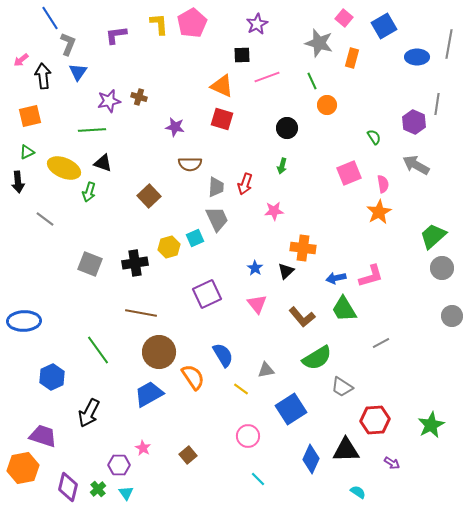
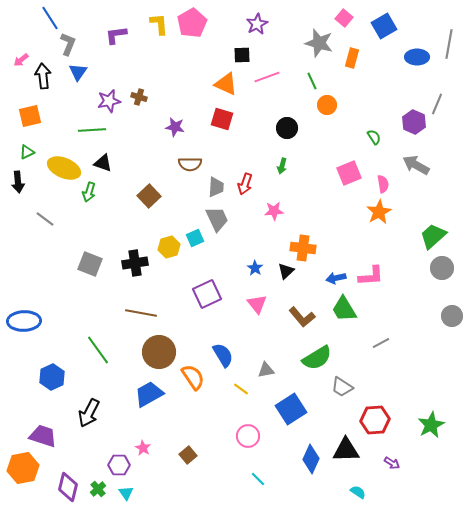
orange triangle at (222, 86): moved 4 px right, 2 px up
gray line at (437, 104): rotated 15 degrees clockwise
pink L-shape at (371, 276): rotated 12 degrees clockwise
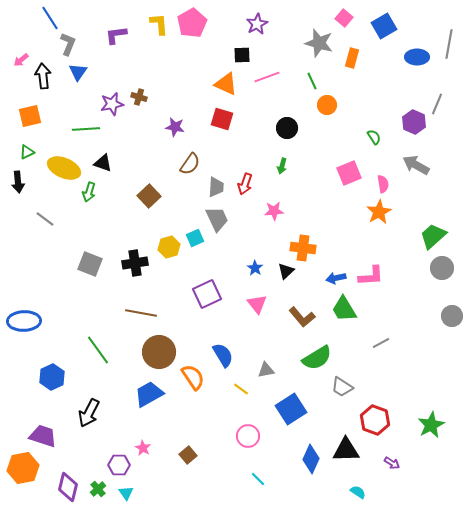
purple star at (109, 101): moved 3 px right, 3 px down
green line at (92, 130): moved 6 px left, 1 px up
brown semicircle at (190, 164): rotated 55 degrees counterclockwise
red hexagon at (375, 420): rotated 24 degrees clockwise
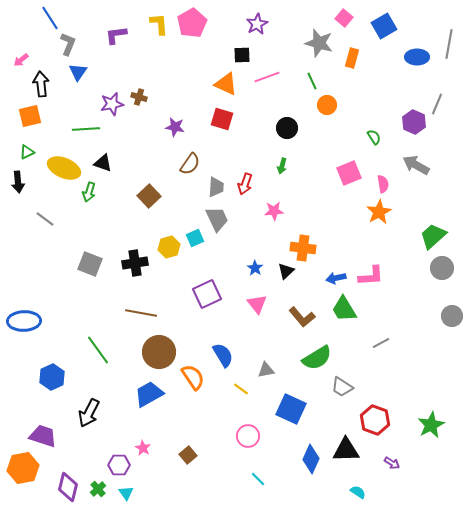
black arrow at (43, 76): moved 2 px left, 8 px down
blue square at (291, 409): rotated 32 degrees counterclockwise
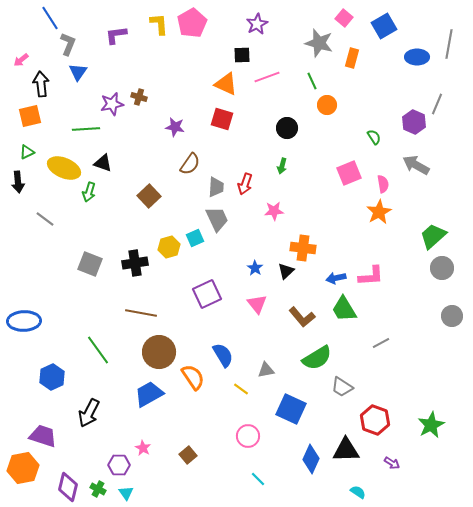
green cross at (98, 489): rotated 21 degrees counterclockwise
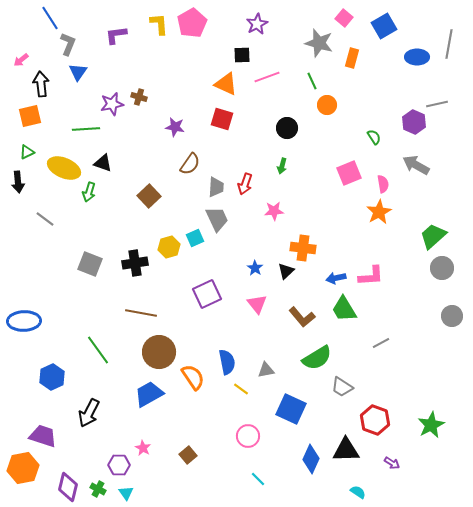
gray line at (437, 104): rotated 55 degrees clockwise
blue semicircle at (223, 355): moved 4 px right, 7 px down; rotated 20 degrees clockwise
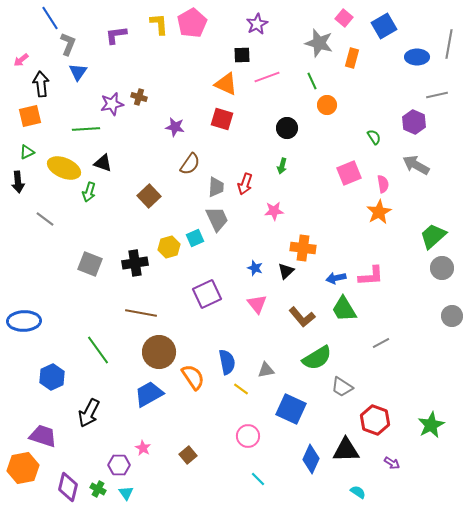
gray line at (437, 104): moved 9 px up
blue star at (255, 268): rotated 14 degrees counterclockwise
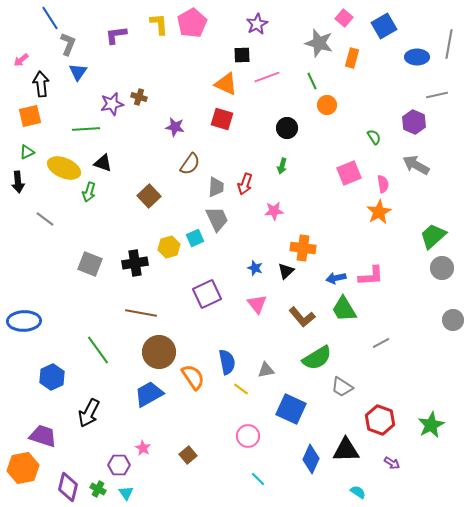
gray circle at (452, 316): moved 1 px right, 4 px down
red hexagon at (375, 420): moved 5 px right
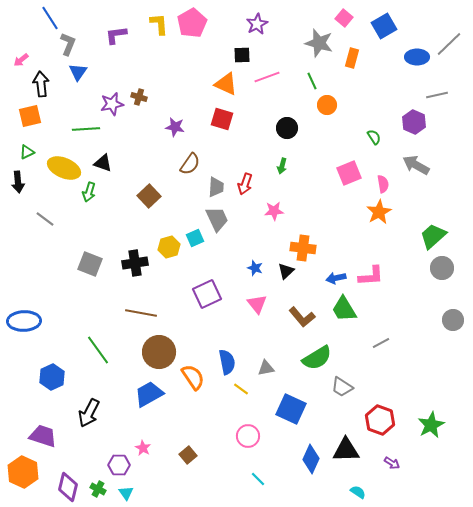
gray line at (449, 44): rotated 36 degrees clockwise
gray triangle at (266, 370): moved 2 px up
orange hexagon at (23, 468): moved 4 px down; rotated 24 degrees counterclockwise
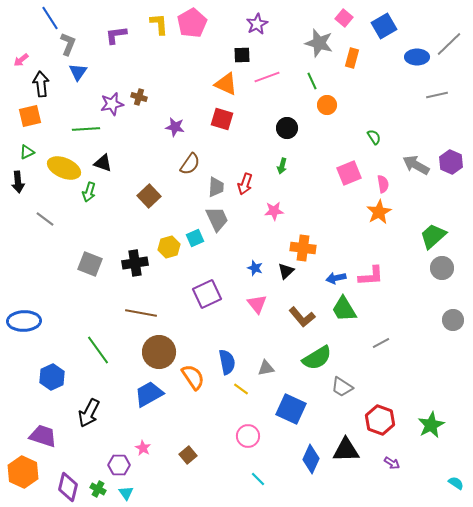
purple hexagon at (414, 122): moved 37 px right, 40 px down
cyan semicircle at (358, 492): moved 98 px right, 9 px up
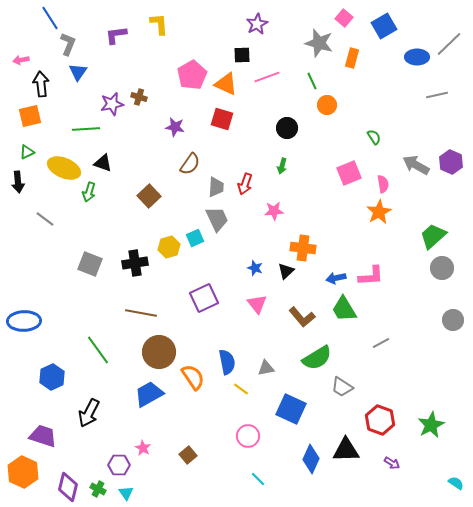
pink pentagon at (192, 23): moved 52 px down
pink arrow at (21, 60): rotated 28 degrees clockwise
purple square at (207, 294): moved 3 px left, 4 px down
